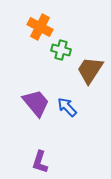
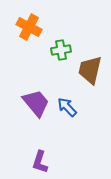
orange cross: moved 11 px left
green cross: rotated 24 degrees counterclockwise
brown trapezoid: rotated 20 degrees counterclockwise
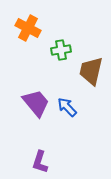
orange cross: moved 1 px left, 1 px down
brown trapezoid: moved 1 px right, 1 px down
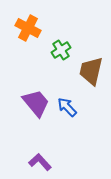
green cross: rotated 24 degrees counterclockwise
purple L-shape: rotated 120 degrees clockwise
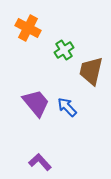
green cross: moved 3 px right
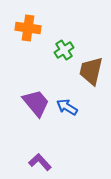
orange cross: rotated 20 degrees counterclockwise
blue arrow: rotated 15 degrees counterclockwise
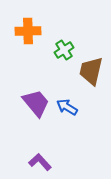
orange cross: moved 3 px down; rotated 10 degrees counterclockwise
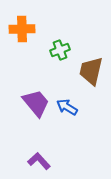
orange cross: moved 6 px left, 2 px up
green cross: moved 4 px left; rotated 12 degrees clockwise
purple L-shape: moved 1 px left, 1 px up
